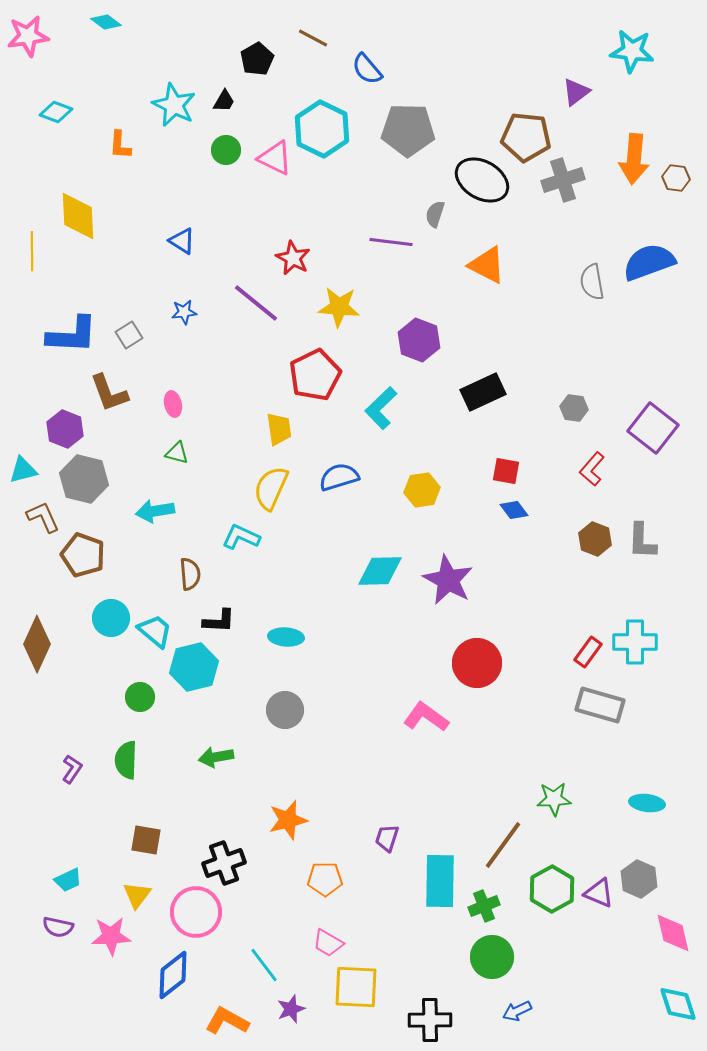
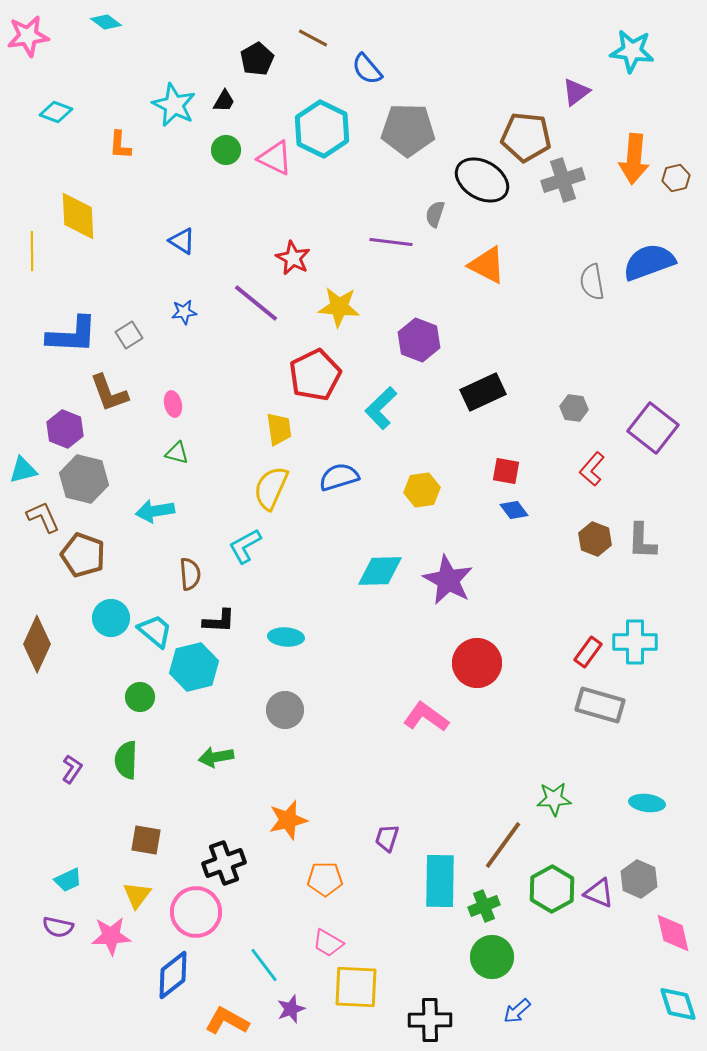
brown hexagon at (676, 178): rotated 20 degrees counterclockwise
cyan L-shape at (241, 537): moved 4 px right, 9 px down; rotated 54 degrees counterclockwise
blue arrow at (517, 1011): rotated 16 degrees counterclockwise
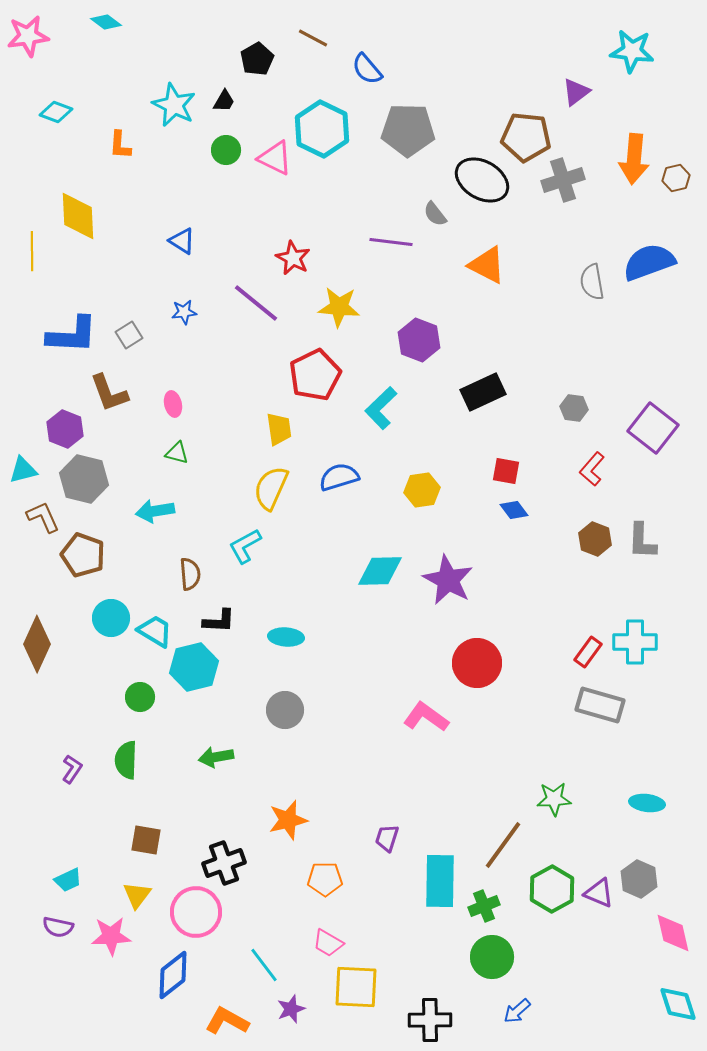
gray semicircle at (435, 214): rotated 56 degrees counterclockwise
cyan trapezoid at (155, 631): rotated 9 degrees counterclockwise
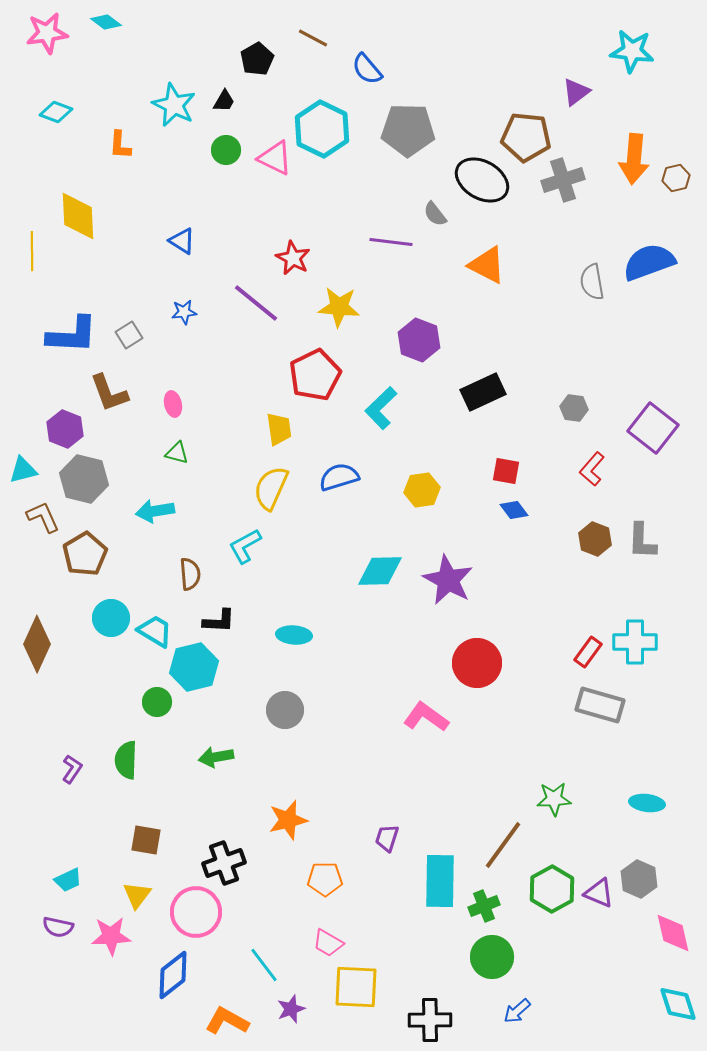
pink star at (28, 36): moved 19 px right, 3 px up
brown pentagon at (83, 555): moved 2 px right, 1 px up; rotated 21 degrees clockwise
cyan ellipse at (286, 637): moved 8 px right, 2 px up
green circle at (140, 697): moved 17 px right, 5 px down
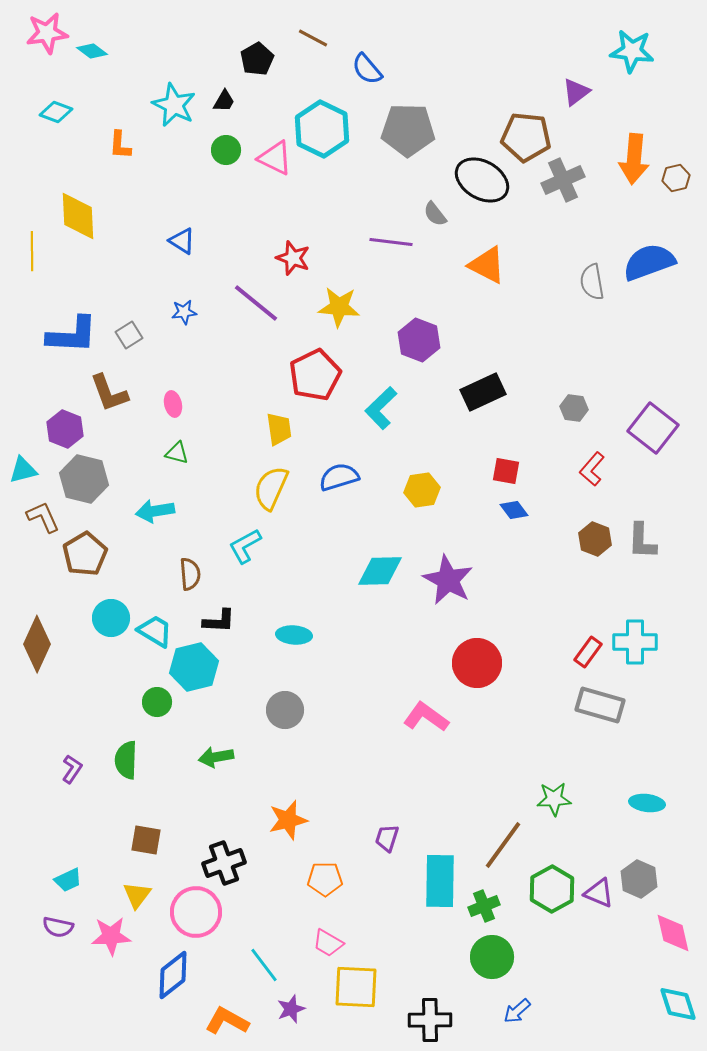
cyan diamond at (106, 22): moved 14 px left, 29 px down
gray cross at (563, 180): rotated 6 degrees counterclockwise
red star at (293, 258): rotated 8 degrees counterclockwise
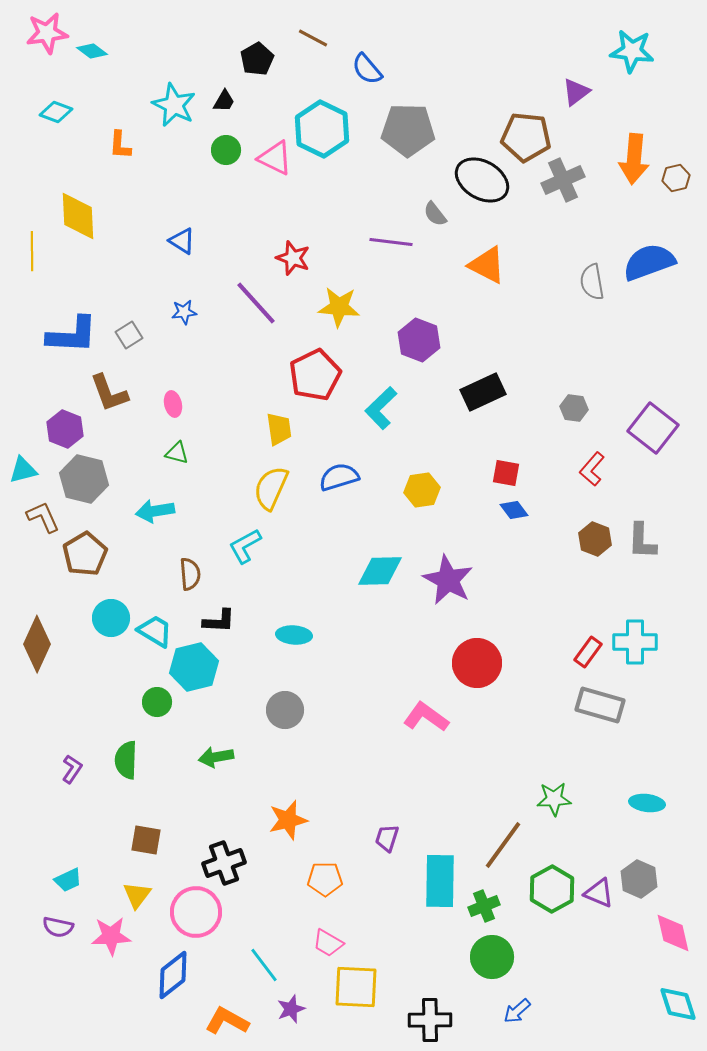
purple line at (256, 303): rotated 9 degrees clockwise
red square at (506, 471): moved 2 px down
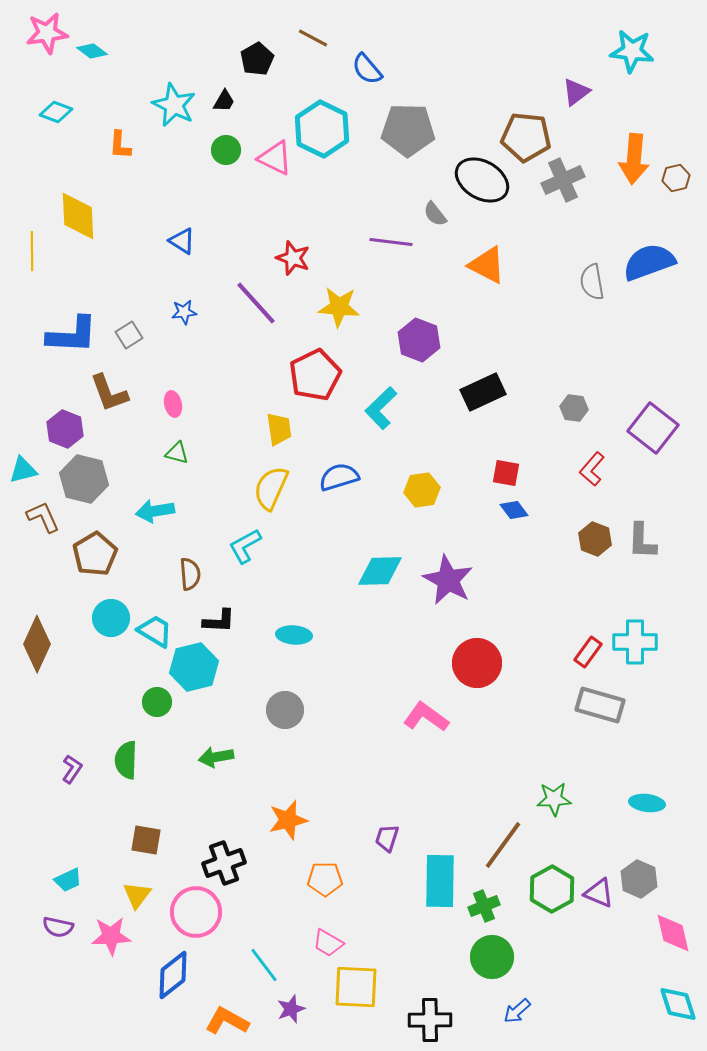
brown pentagon at (85, 554): moved 10 px right
